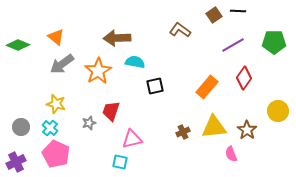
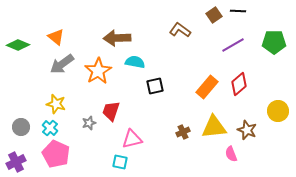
red diamond: moved 5 px left, 6 px down; rotated 15 degrees clockwise
brown star: rotated 12 degrees counterclockwise
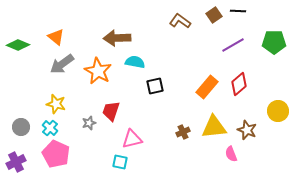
brown L-shape: moved 9 px up
orange star: rotated 12 degrees counterclockwise
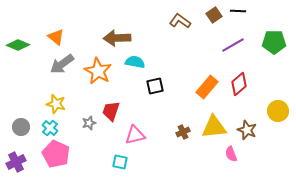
pink triangle: moved 3 px right, 4 px up
